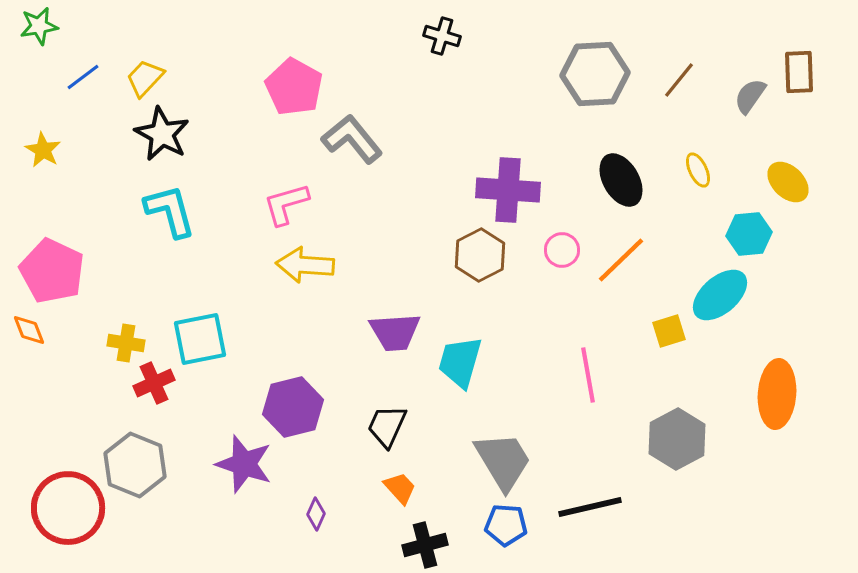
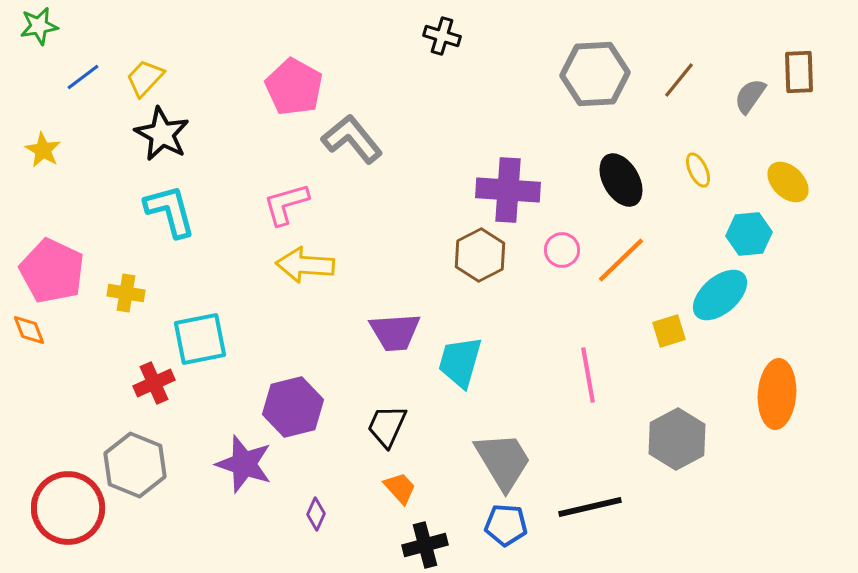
yellow cross at (126, 343): moved 50 px up
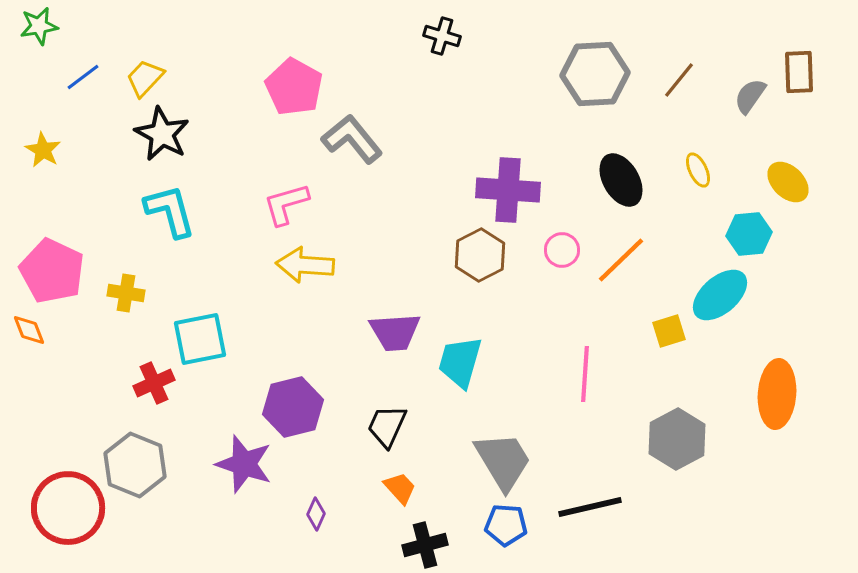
pink line at (588, 375): moved 3 px left, 1 px up; rotated 14 degrees clockwise
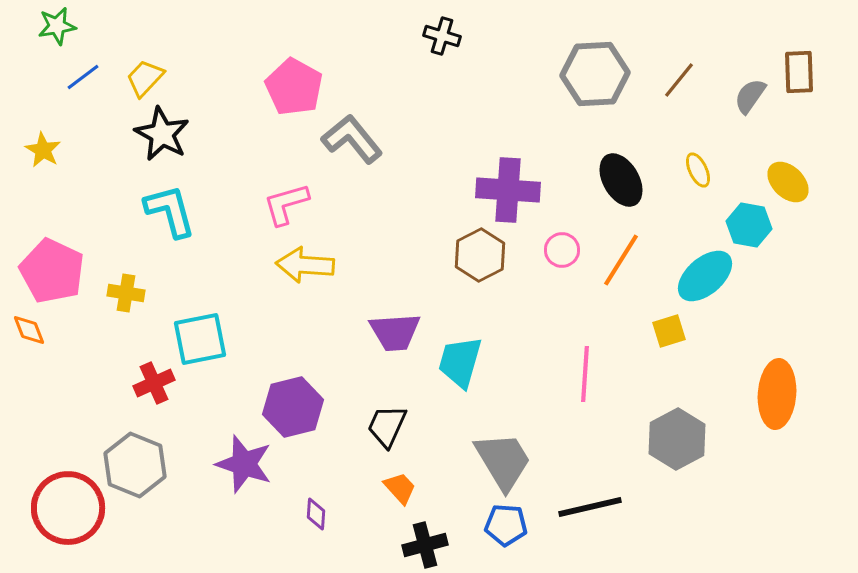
green star at (39, 26): moved 18 px right
cyan hexagon at (749, 234): moved 9 px up; rotated 15 degrees clockwise
orange line at (621, 260): rotated 14 degrees counterclockwise
cyan ellipse at (720, 295): moved 15 px left, 19 px up
purple diamond at (316, 514): rotated 20 degrees counterclockwise
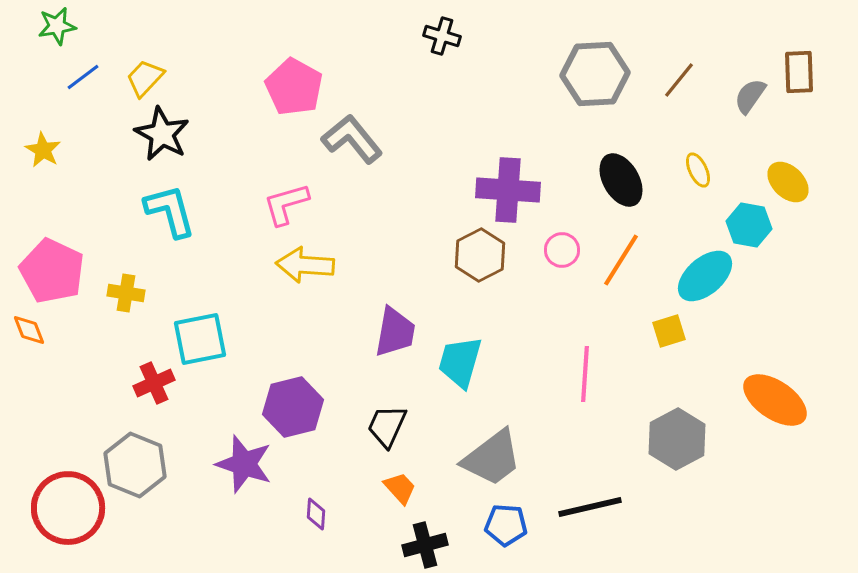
purple trapezoid at (395, 332): rotated 76 degrees counterclockwise
orange ellipse at (777, 394): moved 2 px left, 6 px down; rotated 60 degrees counterclockwise
gray trapezoid at (503, 461): moved 11 px left, 3 px up; rotated 84 degrees clockwise
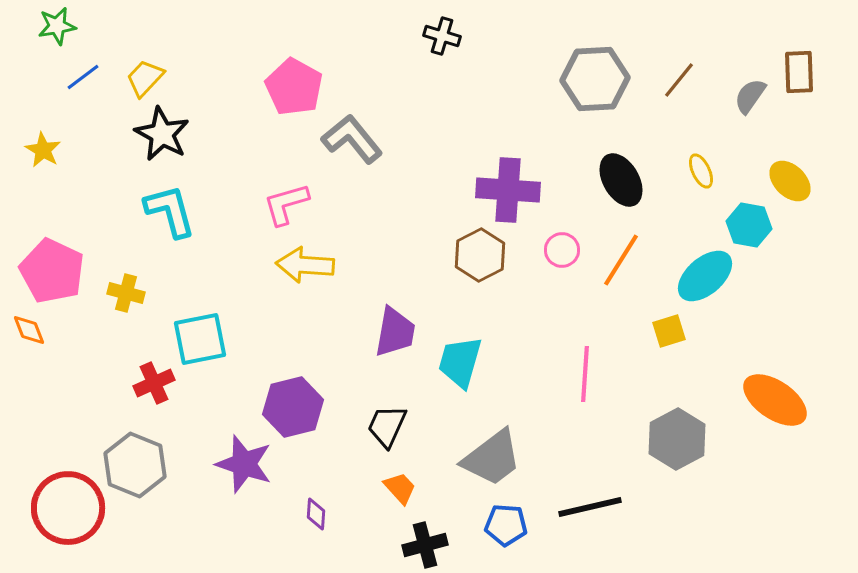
gray hexagon at (595, 74): moved 5 px down
yellow ellipse at (698, 170): moved 3 px right, 1 px down
yellow ellipse at (788, 182): moved 2 px right, 1 px up
yellow cross at (126, 293): rotated 6 degrees clockwise
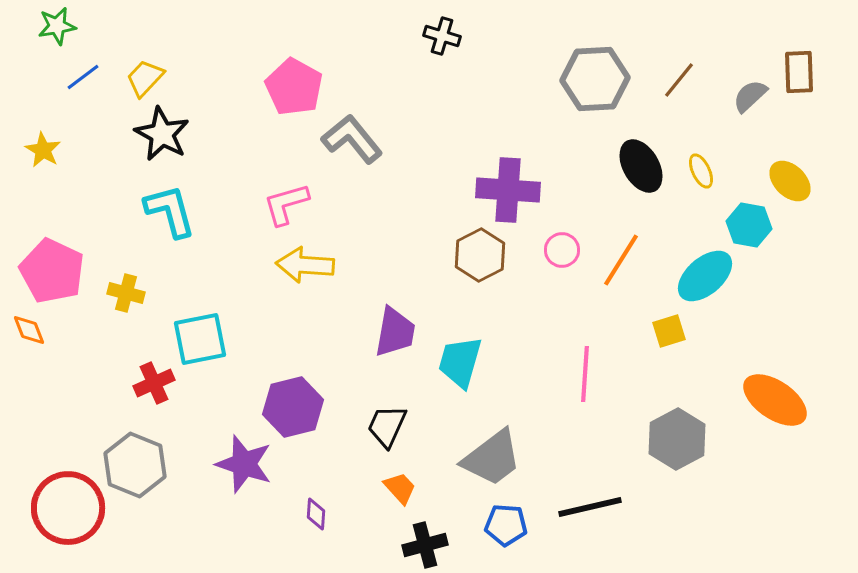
gray semicircle at (750, 96): rotated 12 degrees clockwise
black ellipse at (621, 180): moved 20 px right, 14 px up
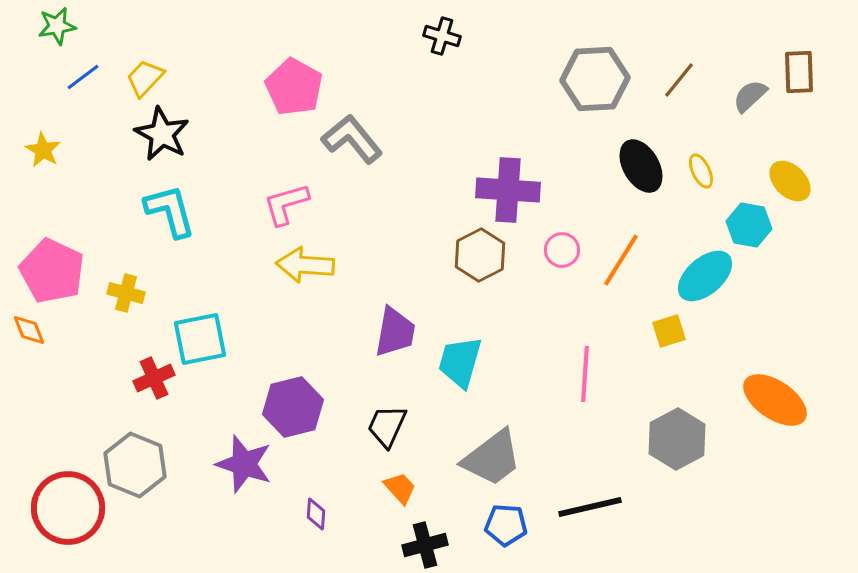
red cross at (154, 383): moved 5 px up
